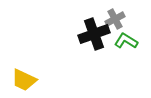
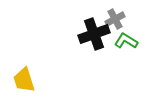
yellow trapezoid: rotated 48 degrees clockwise
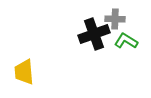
gray cross: rotated 30 degrees clockwise
yellow trapezoid: moved 8 px up; rotated 12 degrees clockwise
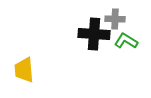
black cross: rotated 24 degrees clockwise
yellow trapezoid: moved 2 px up
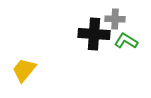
yellow trapezoid: rotated 44 degrees clockwise
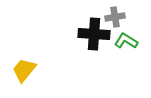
gray cross: moved 2 px up; rotated 12 degrees counterclockwise
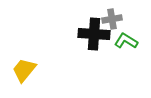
gray cross: moved 3 px left, 2 px down
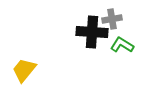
black cross: moved 2 px left, 2 px up
green L-shape: moved 4 px left, 4 px down
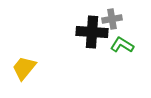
yellow trapezoid: moved 2 px up
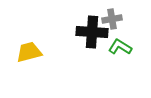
green L-shape: moved 2 px left, 2 px down
yellow trapezoid: moved 5 px right, 16 px up; rotated 36 degrees clockwise
